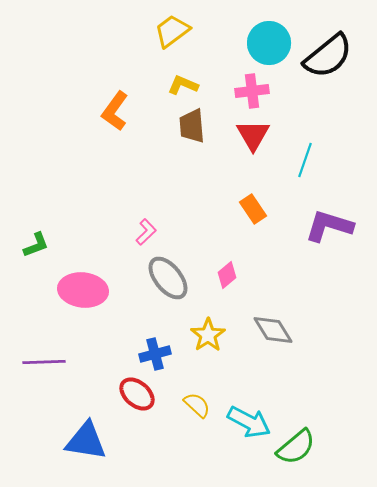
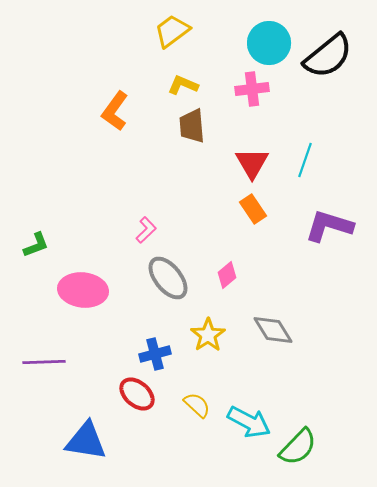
pink cross: moved 2 px up
red triangle: moved 1 px left, 28 px down
pink L-shape: moved 2 px up
green semicircle: moved 2 px right; rotated 6 degrees counterclockwise
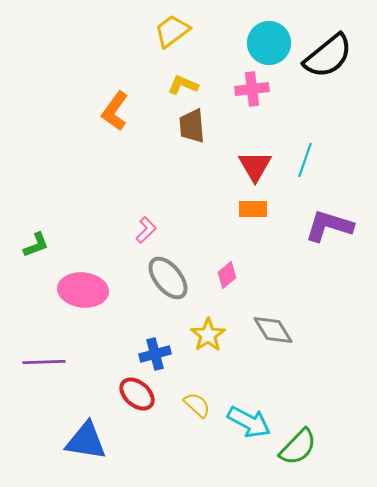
red triangle: moved 3 px right, 3 px down
orange rectangle: rotated 56 degrees counterclockwise
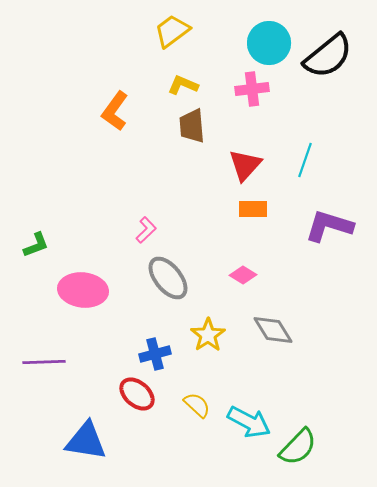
red triangle: moved 10 px left, 1 px up; rotated 12 degrees clockwise
pink diamond: moved 16 px right; rotated 72 degrees clockwise
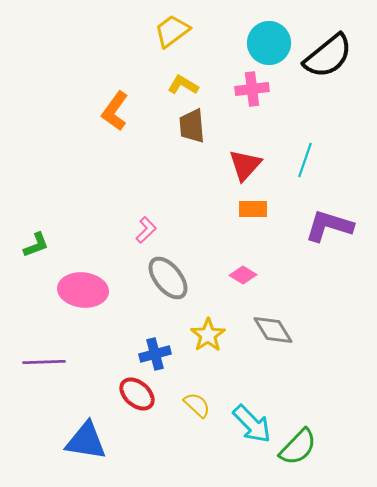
yellow L-shape: rotated 8 degrees clockwise
cyan arrow: moved 3 px right, 2 px down; rotated 18 degrees clockwise
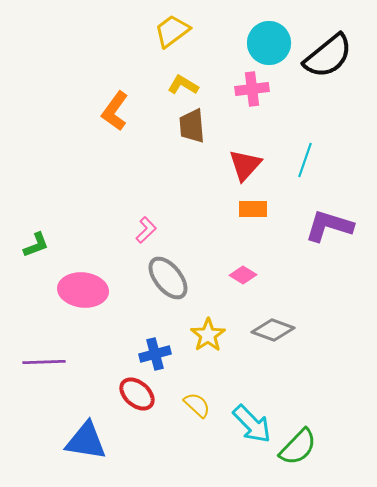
gray diamond: rotated 39 degrees counterclockwise
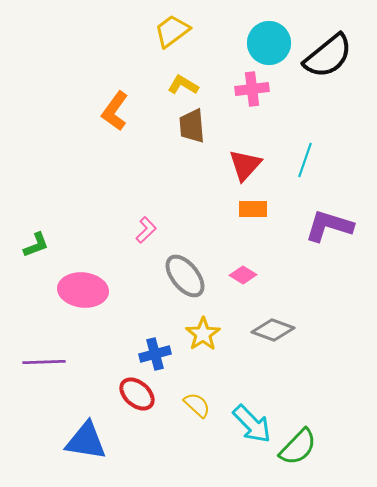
gray ellipse: moved 17 px right, 2 px up
yellow star: moved 5 px left, 1 px up
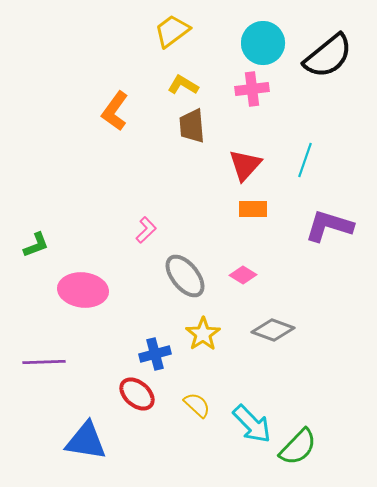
cyan circle: moved 6 px left
